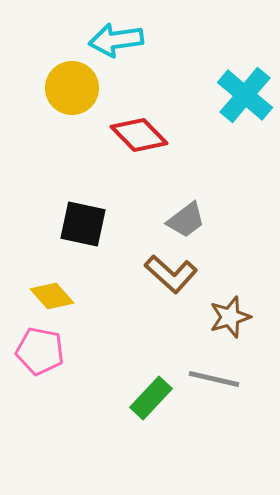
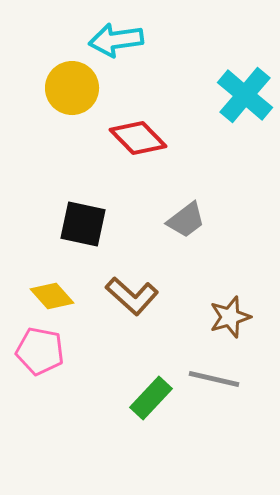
red diamond: moved 1 px left, 3 px down
brown L-shape: moved 39 px left, 22 px down
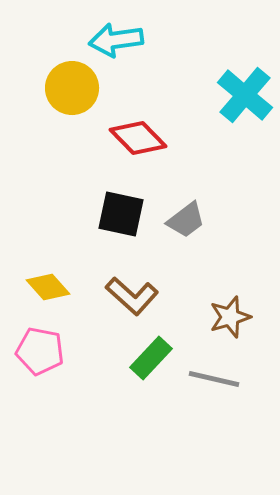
black square: moved 38 px right, 10 px up
yellow diamond: moved 4 px left, 9 px up
green rectangle: moved 40 px up
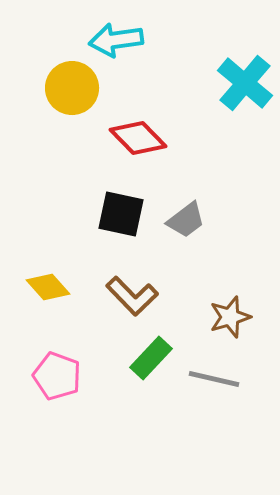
cyan cross: moved 12 px up
brown L-shape: rotated 4 degrees clockwise
pink pentagon: moved 17 px right, 25 px down; rotated 9 degrees clockwise
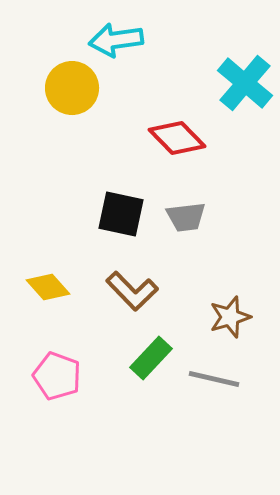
red diamond: moved 39 px right
gray trapezoid: moved 3 px up; rotated 30 degrees clockwise
brown L-shape: moved 5 px up
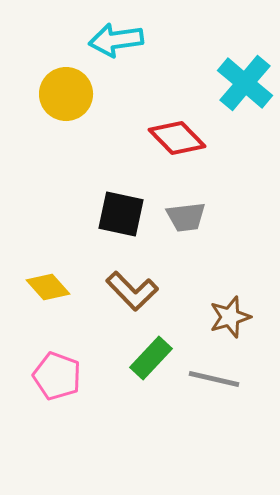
yellow circle: moved 6 px left, 6 px down
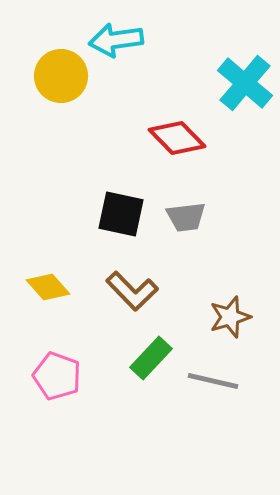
yellow circle: moved 5 px left, 18 px up
gray line: moved 1 px left, 2 px down
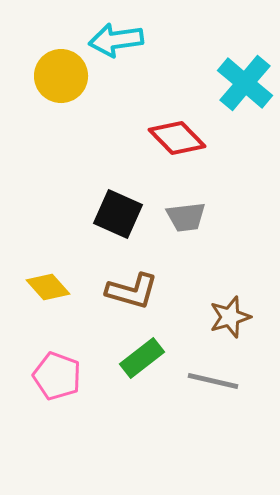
black square: moved 3 px left; rotated 12 degrees clockwise
brown L-shape: rotated 30 degrees counterclockwise
green rectangle: moved 9 px left; rotated 9 degrees clockwise
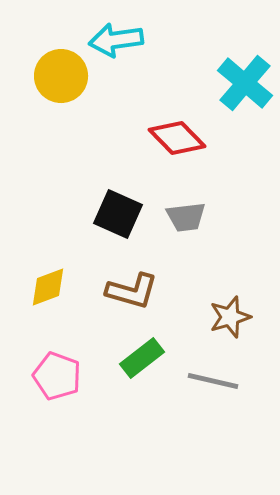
yellow diamond: rotated 69 degrees counterclockwise
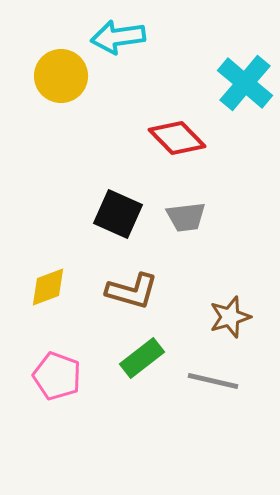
cyan arrow: moved 2 px right, 3 px up
